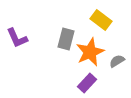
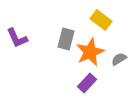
gray semicircle: moved 2 px right, 2 px up
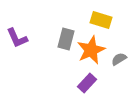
yellow rectangle: rotated 20 degrees counterclockwise
orange star: moved 1 px right, 2 px up
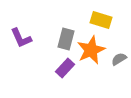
purple L-shape: moved 4 px right
purple rectangle: moved 22 px left, 15 px up
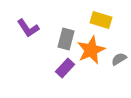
purple L-shape: moved 7 px right, 10 px up; rotated 10 degrees counterclockwise
